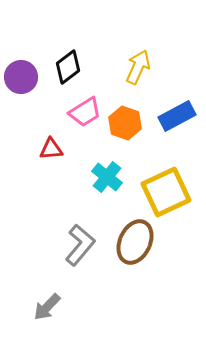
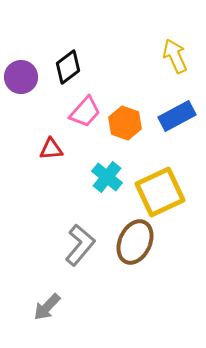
yellow arrow: moved 37 px right, 11 px up; rotated 48 degrees counterclockwise
pink trapezoid: rotated 16 degrees counterclockwise
yellow square: moved 6 px left
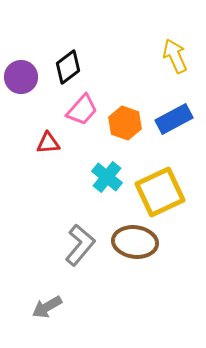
pink trapezoid: moved 3 px left, 2 px up
blue rectangle: moved 3 px left, 3 px down
red triangle: moved 3 px left, 6 px up
brown ellipse: rotated 72 degrees clockwise
gray arrow: rotated 16 degrees clockwise
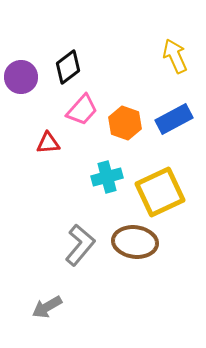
cyan cross: rotated 36 degrees clockwise
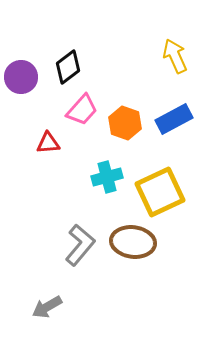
brown ellipse: moved 2 px left
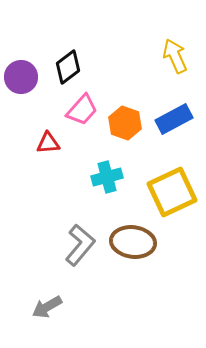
yellow square: moved 12 px right
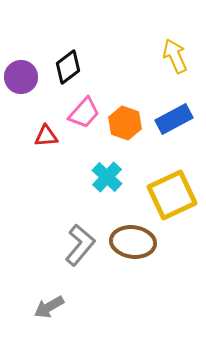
pink trapezoid: moved 2 px right, 3 px down
red triangle: moved 2 px left, 7 px up
cyan cross: rotated 32 degrees counterclockwise
yellow square: moved 3 px down
gray arrow: moved 2 px right
